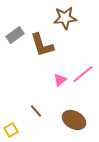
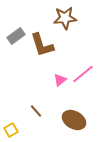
gray rectangle: moved 1 px right, 1 px down
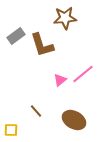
yellow square: rotated 32 degrees clockwise
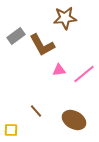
brown L-shape: rotated 12 degrees counterclockwise
pink line: moved 1 px right
pink triangle: moved 1 px left, 10 px up; rotated 32 degrees clockwise
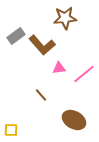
brown L-shape: rotated 12 degrees counterclockwise
pink triangle: moved 2 px up
brown line: moved 5 px right, 16 px up
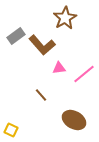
brown star: rotated 25 degrees counterclockwise
yellow square: rotated 24 degrees clockwise
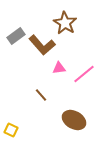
brown star: moved 5 px down; rotated 10 degrees counterclockwise
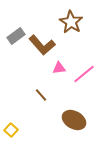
brown star: moved 6 px right, 1 px up
yellow square: rotated 16 degrees clockwise
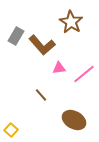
gray rectangle: rotated 24 degrees counterclockwise
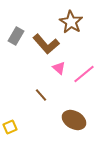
brown L-shape: moved 4 px right, 1 px up
pink triangle: rotated 48 degrees clockwise
yellow square: moved 1 px left, 3 px up; rotated 24 degrees clockwise
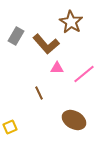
pink triangle: moved 2 px left; rotated 40 degrees counterclockwise
brown line: moved 2 px left, 2 px up; rotated 16 degrees clockwise
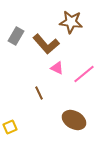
brown star: rotated 25 degrees counterclockwise
pink triangle: rotated 24 degrees clockwise
